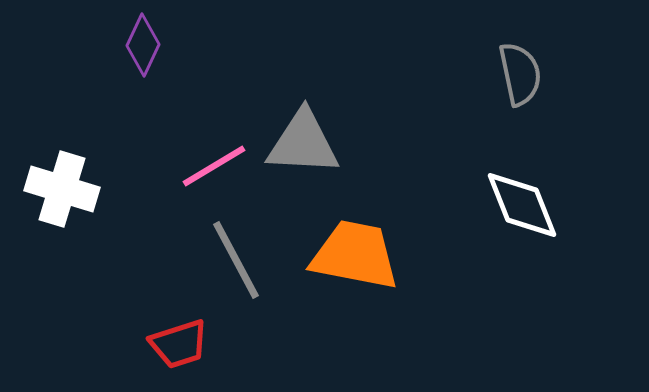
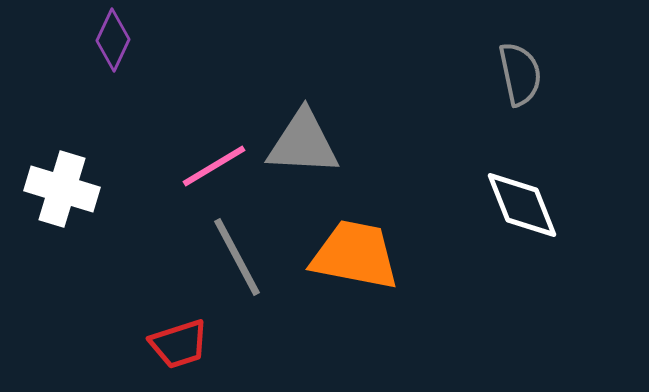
purple diamond: moved 30 px left, 5 px up
gray line: moved 1 px right, 3 px up
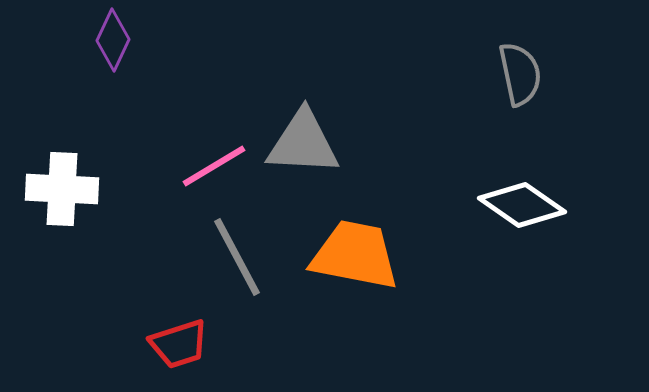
white cross: rotated 14 degrees counterclockwise
white diamond: rotated 34 degrees counterclockwise
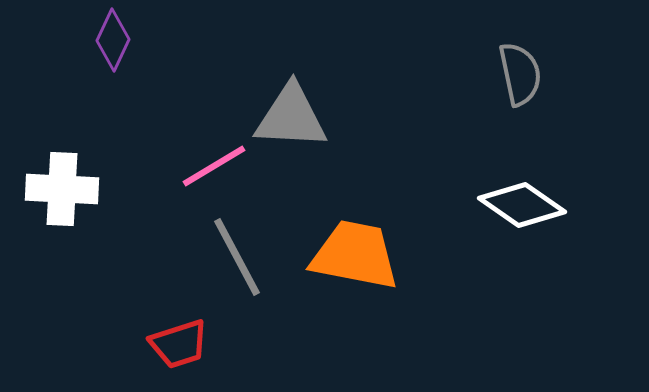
gray triangle: moved 12 px left, 26 px up
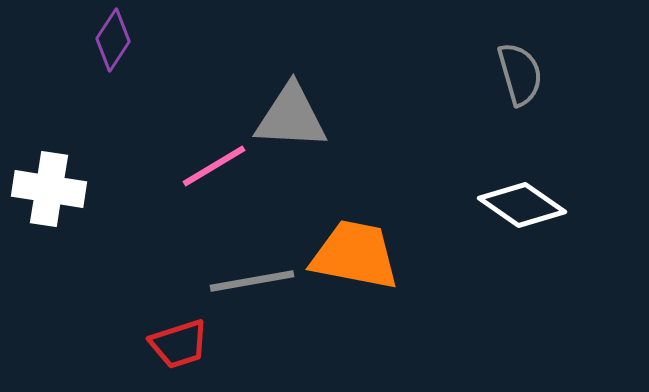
purple diamond: rotated 8 degrees clockwise
gray semicircle: rotated 4 degrees counterclockwise
white cross: moved 13 px left; rotated 6 degrees clockwise
gray line: moved 15 px right, 24 px down; rotated 72 degrees counterclockwise
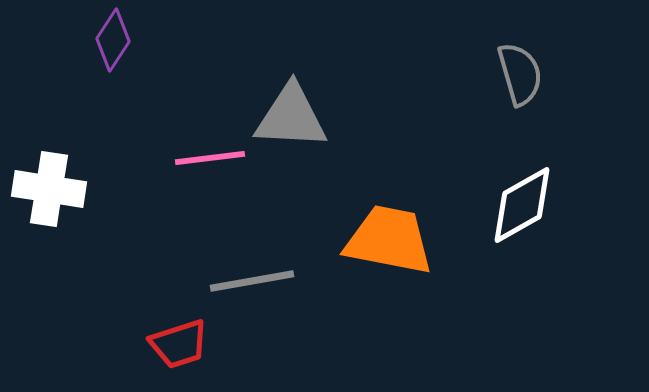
pink line: moved 4 px left, 8 px up; rotated 24 degrees clockwise
white diamond: rotated 64 degrees counterclockwise
orange trapezoid: moved 34 px right, 15 px up
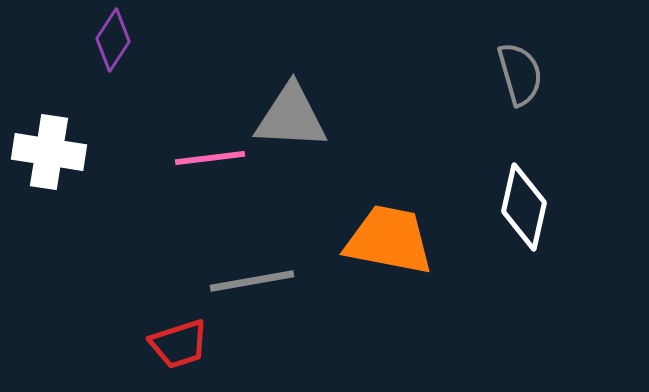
white cross: moved 37 px up
white diamond: moved 2 px right, 2 px down; rotated 48 degrees counterclockwise
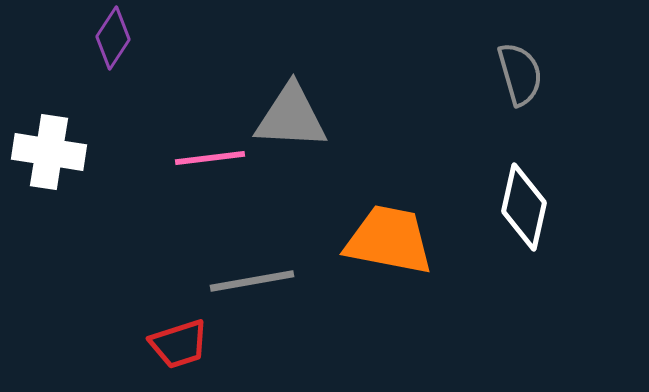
purple diamond: moved 2 px up
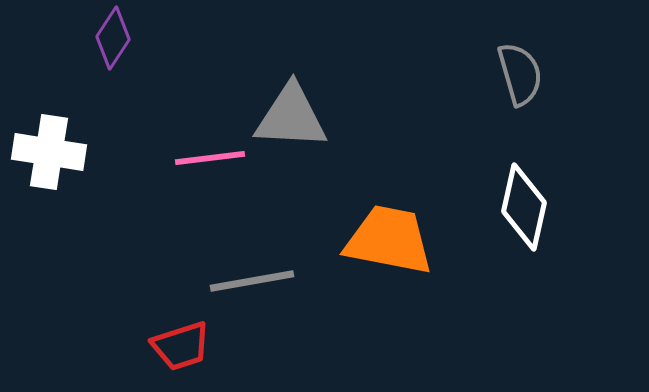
red trapezoid: moved 2 px right, 2 px down
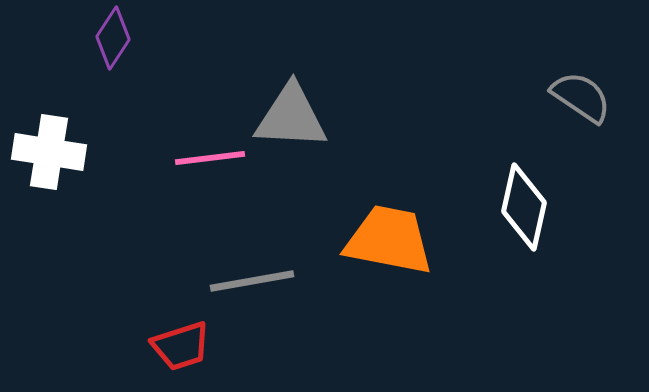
gray semicircle: moved 61 px right, 23 px down; rotated 40 degrees counterclockwise
